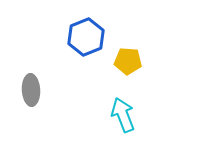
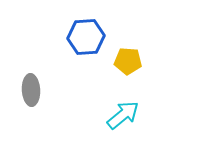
blue hexagon: rotated 18 degrees clockwise
cyan arrow: rotated 72 degrees clockwise
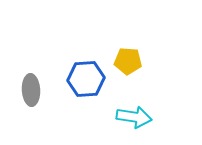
blue hexagon: moved 42 px down
cyan arrow: moved 11 px right, 2 px down; rotated 48 degrees clockwise
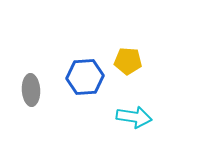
blue hexagon: moved 1 px left, 2 px up
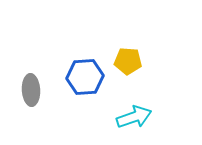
cyan arrow: rotated 28 degrees counterclockwise
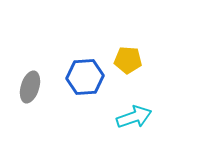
yellow pentagon: moved 1 px up
gray ellipse: moved 1 px left, 3 px up; rotated 20 degrees clockwise
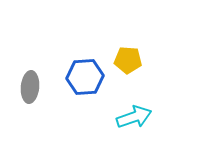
gray ellipse: rotated 12 degrees counterclockwise
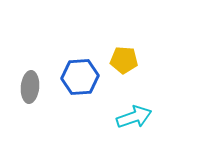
yellow pentagon: moved 4 px left
blue hexagon: moved 5 px left
